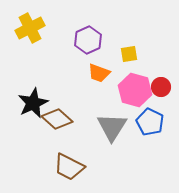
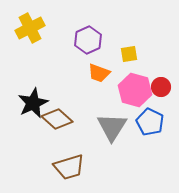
brown trapezoid: rotated 44 degrees counterclockwise
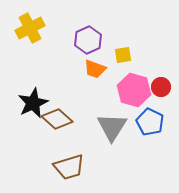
yellow square: moved 6 px left, 1 px down
orange trapezoid: moved 4 px left, 4 px up
pink hexagon: moved 1 px left
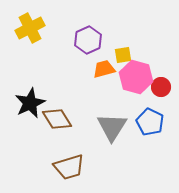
orange trapezoid: moved 9 px right; rotated 145 degrees clockwise
pink hexagon: moved 2 px right, 13 px up
black star: moved 3 px left
brown diamond: rotated 16 degrees clockwise
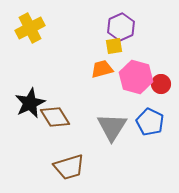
purple hexagon: moved 33 px right, 13 px up
yellow square: moved 9 px left, 9 px up
orange trapezoid: moved 2 px left
red circle: moved 3 px up
brown diamond: moved 2 px left, 2 px up
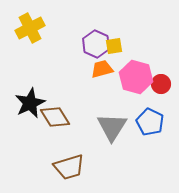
purple hexagon: moved 25 px left, 17 px down; rotated 12 degrees counterclockwise
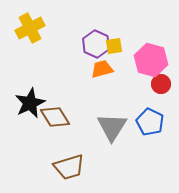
pink hexagon: moved 15 px right, 17 px up
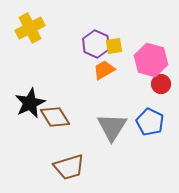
orange trapezoid: moved 2 px right, 1 px down; rotated 15 degrees counterclockwise
